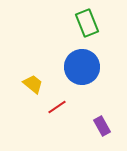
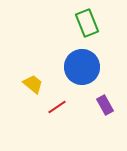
purple rectangle: moved 3 px right, 21 px up
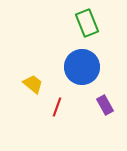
red line: rotated 36 degrees counterclockwise
